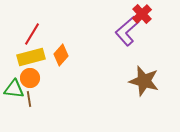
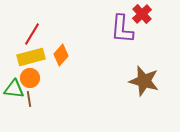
purple L-shape: moved 5 px left, 2 px up; rotated 44 degrees counterclockwise
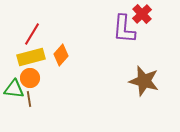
purple L-shape: moved 2 px right
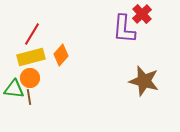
brown line: moved 2 px up
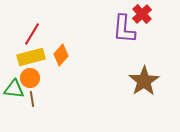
brown star: rotated 24 degrees clockwise
brown line: moved 3 px right, 2 px down
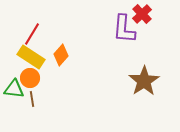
yellow rectangle: rotated 48 degrees clockwise
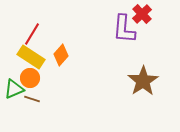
brown star: moved 1 px left
green triangle: rotated 30 degrees counterclockwise
brown line: rotated 63 degrees counterclockwise
